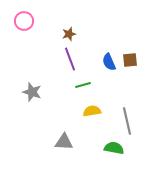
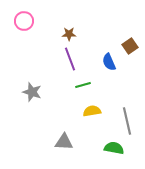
brown star: rotated 16 degrees clockwise
brown square: moved 14 px up; rotated 28 degrees counterclockwise
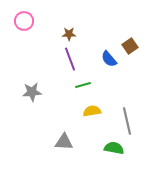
blue semicircle: moved 3 px up; rotated 18 degrees counterclockwise
gray star: rotated 24 degrees counterclockwise
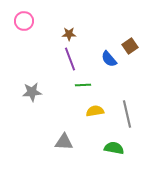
green line: rotated 14 degrees clockwise
yellow semicircle: moved 3 px right
gray line: moved 7 px up
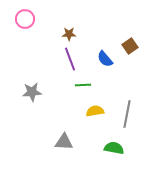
pink circle: moved 1 px right, 2 px up
blue semicircle: moved 4 px left
gray line: rotated 24 degrees clockwise
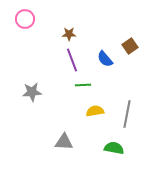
purple line: moved 2 px right, 1 px down
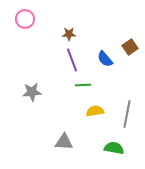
brown square: moved 1 px down
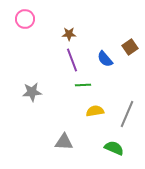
gray line: rotated 12 degrees clockwise
green semicircle: rotated 12 degrees clockwise
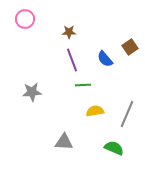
brown star: moved 2 px up
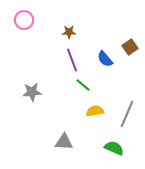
pink circle: moved 1 px left, 1 px down
green line: rotated 42 degrees clockwise
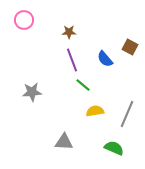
brown square: rotated 28 degrees counterclockwise
